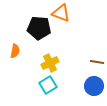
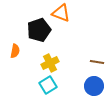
black pentagon: moved 2 px down; rotated 25 degrees counterclockwise
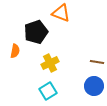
black pentagon: moved 3 px left, 2 px down
cyan square: moved 6 px down
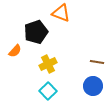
orange semicircle: rotated 32 degrees clockwise
yellow cross: moved 2 px left, 1 px down
blue circle: moved 1 px left
cyan square: rotated 12 degrees counterclockwise
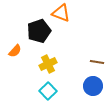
black pentagon: moved 3 px right, 1 px up
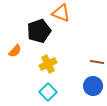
cyan square: moved 1 px down
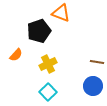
orange semicircle: moved 1 px right, 4 px down
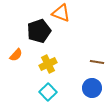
blue circle: moved 1 px left, 2 px down
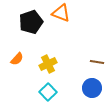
black pentagon: moved 8 px left, 9 px up
orange semicircle: moved 1 px right, 4 px down
